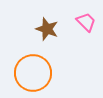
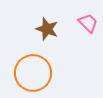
pink trapezoid: moved 2 px right, 1 px down
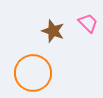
brown star: moved 6 px right, 2 px down
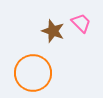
pink trapezoid: moved 7 px left
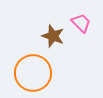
brown star: moved 5 px down
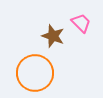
orange circle: moved 2 px right
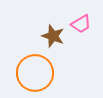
pink trapezoid: moved 1 px down; rotated 105 degrees clockwise
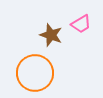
brown star: moved 2 px left, 1 px up
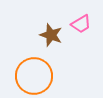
orange circle: moved 1 px left, 3 px down
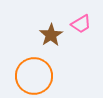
brown star: rotated 20 degrees clockwise
